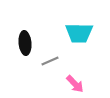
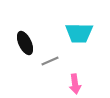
black ellipse: rotated 20 degrees counterclockwise
pink arrow: rotated 36 degrees clockwise
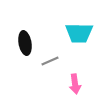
black ellipse: rotated 15 degrees clockwise
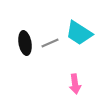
cyan trapezoid: rotated 32 degrees clockwise
gray line: moved 18 px up
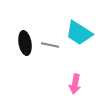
gray line: moved 2 px down; rotated 36 degrees clockwise
pink arrow: rotated 18 degrees clockwise
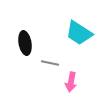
gray line: moved 18 px down
pink arrow: moved 4 px left, 2 px up
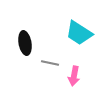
pink arrow: moved 3 px right, 6 px up
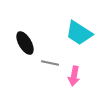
black ellipse: rotated 20 degrees counterclockwise
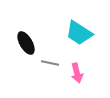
black ellipse: moved 1 px right
pink arrow: moved 3 px right, 3 px up; rotated 24 degrees counterclockwise
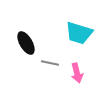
cyan trapezoid: rotated 16 degrees counterclockwise
